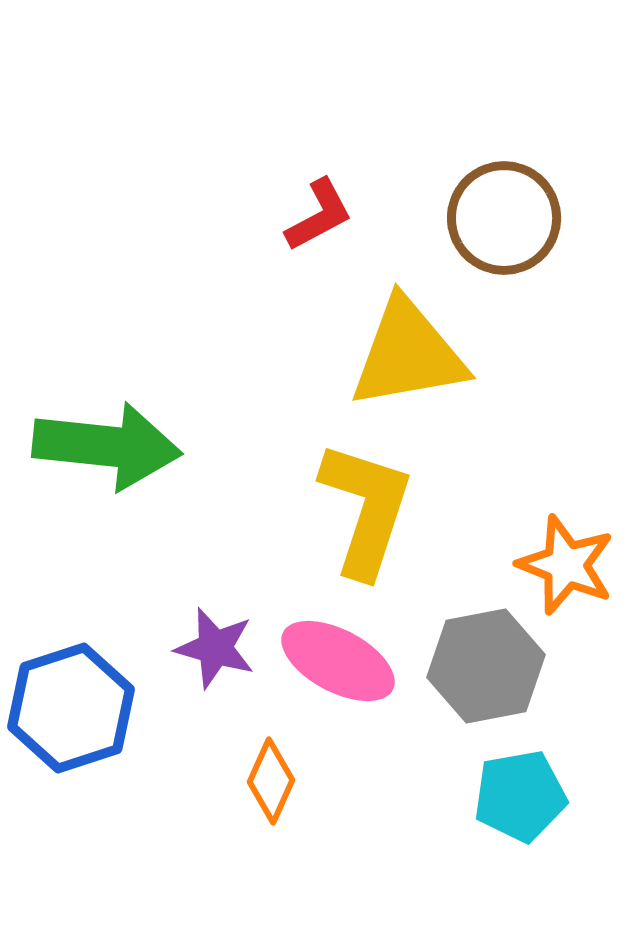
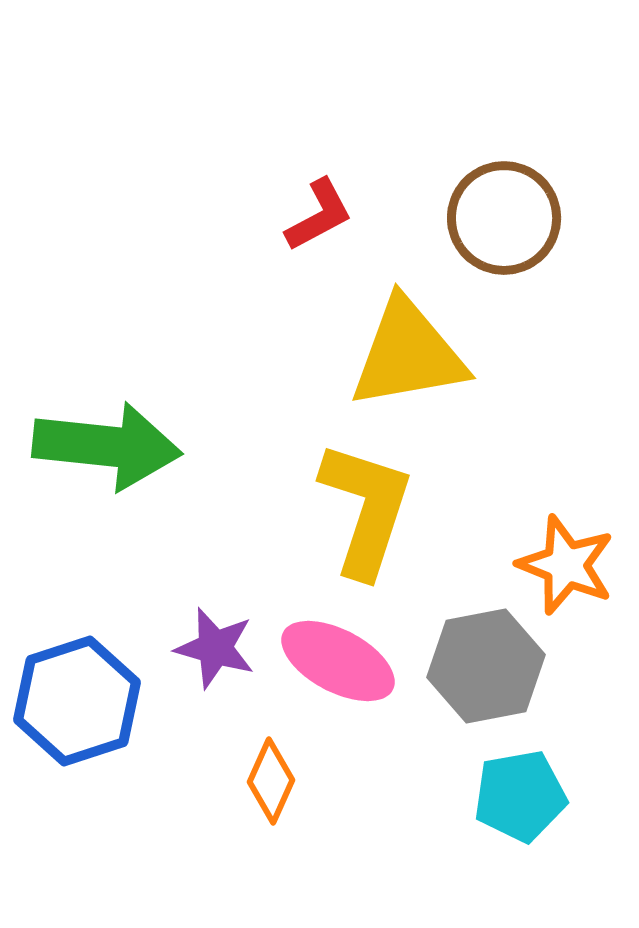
blue hexagon: moved 6 px right, 7 px up
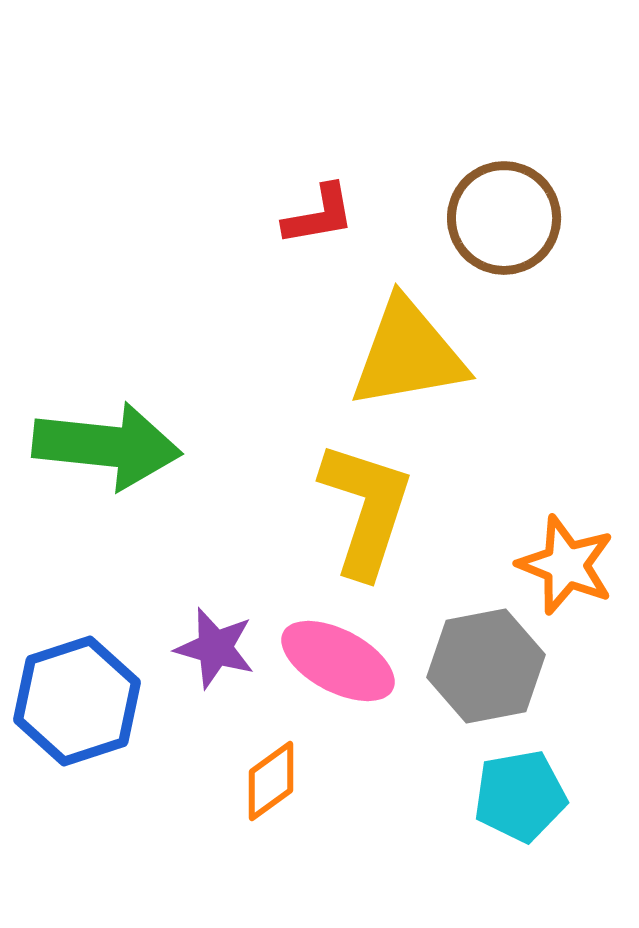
red L-shape: rotated 18 degrees clockwise
orange diamond: rotated 30 degrees clockwise
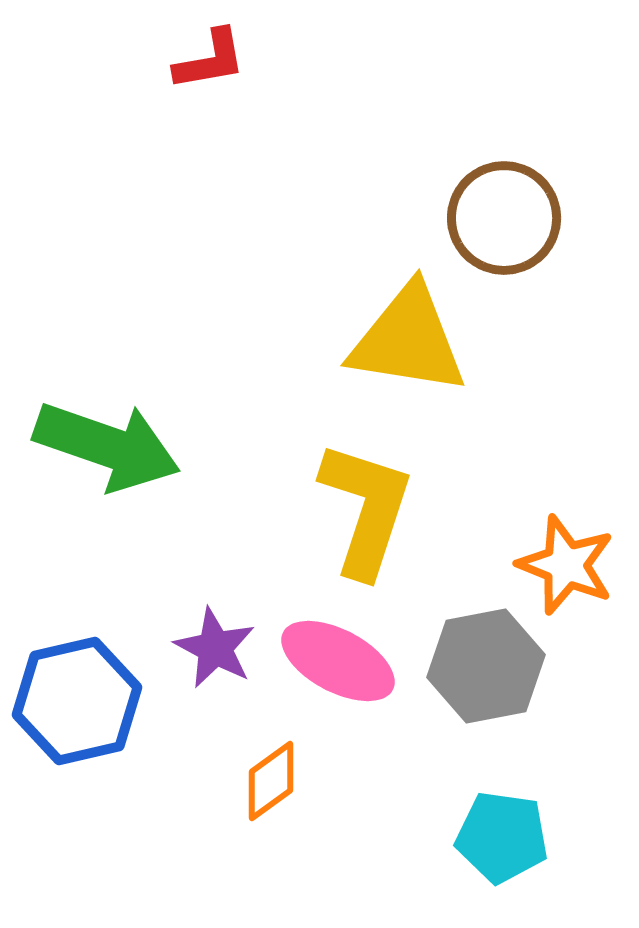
red L-shape: moved 109 px left, 155 px up
yellow triangle: moved 14 px up; rotated 19 degrees clockwise
green arrow: rotated 13 degrees clockwise
purple star: rotated 12 degrees clockwise
blue hexagon: rotated 5 degrees clockwise
cyan pentagon: moved 18 px left, 41 px down; rotated 18 degrees clockwise
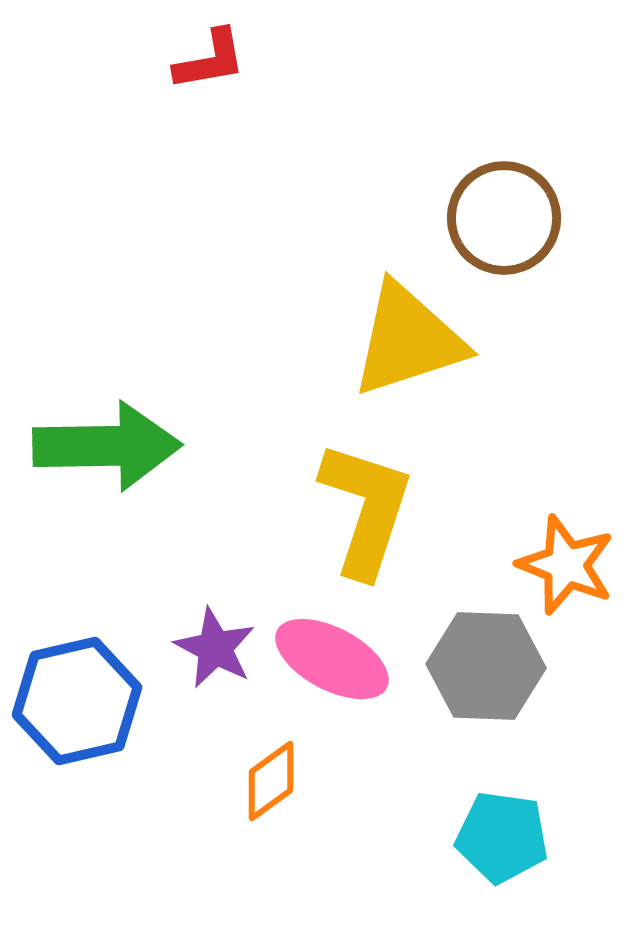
yellow triangle: rotated 27 degrees counterclockwise
green arrow: rotated 20 degrees counterclockwise
pink ellipse: moved 6 px left, 2 px up
gray hexagon: rotated 13 degrees clockwise
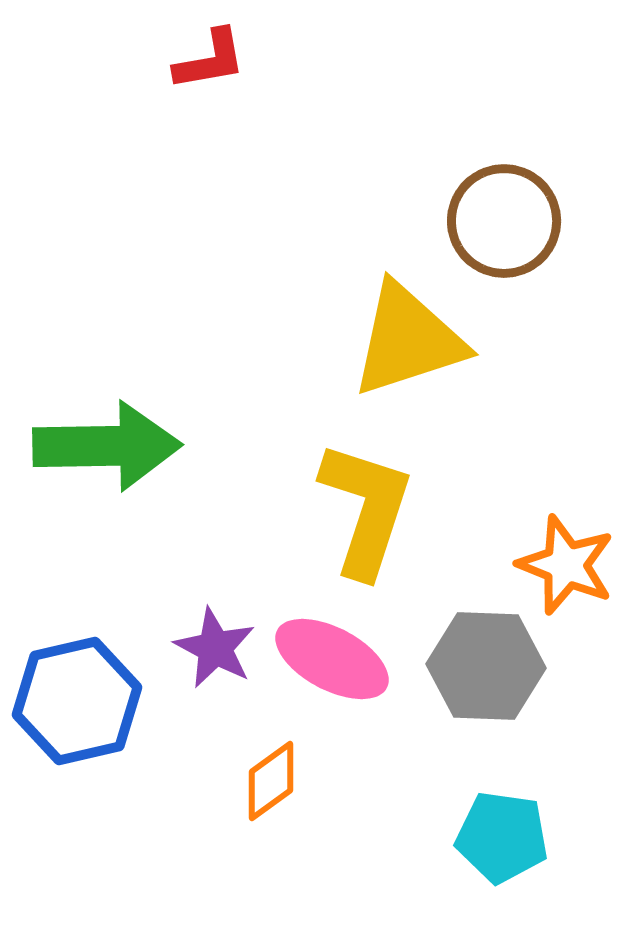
brown circle: moved 3 px down
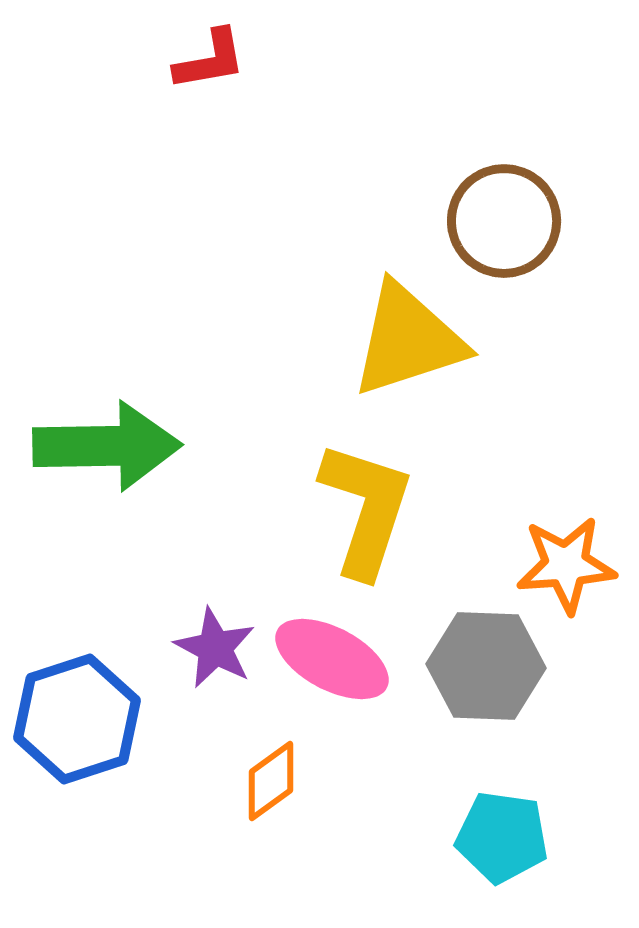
orange star: rotated 26 degrees counterclockwise
blue hexagon: moved 18 px down; rotated 5 degrees counterclockwise
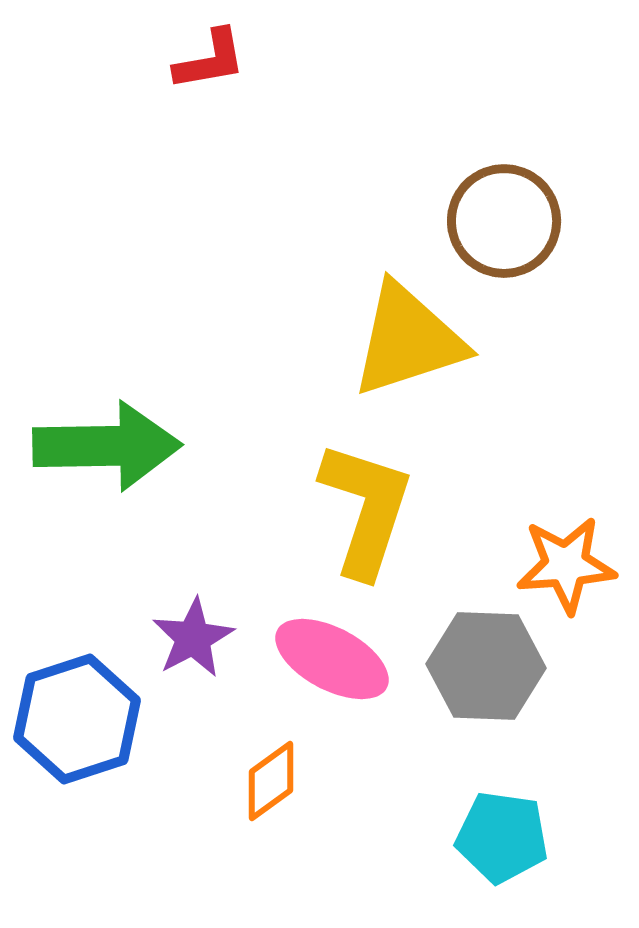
purple star: moved 22 px left, 10 px up; rotated 16 degrees clockwise
